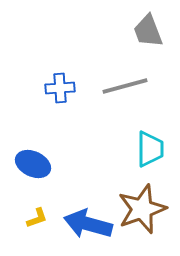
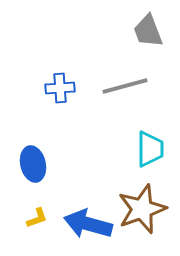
blue ellipse: rotated 52 degrees clockwise
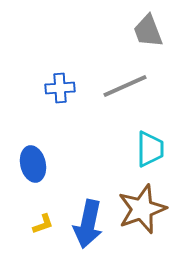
gray line: rotated 9 degrees counterclockwise
yellow L-shape: moved 6 px right, 6 px down
blue arrow: rotated 93 degrees counterclockwise
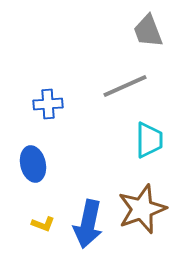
blue cross: moved 12 px left, 16 px down
cyan trapezoid: moved 1 px left, 9 px up
yellow L-shape: rotated 40 degrees clockwise
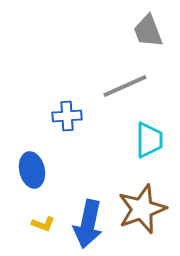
blue cross: moved 19 px right, 12 px down
blue ellipse: moved 1 px left, 6 px down
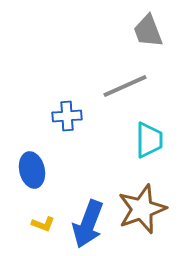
blue arrow: rotated 9 degrees clockwise
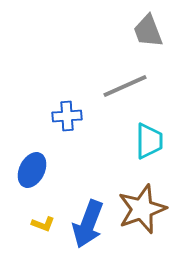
cyan trapezoid: moved 1 px down
blue ellipse: rotated 40 degrees clockwise
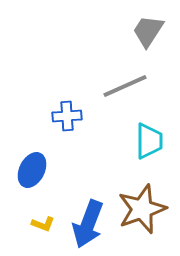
gray trapezoid: rotated 54 degrees clockwise
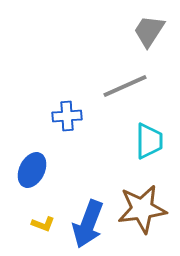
gray trapezoid: moved 1 px right
brown star: rotated 12 degrees clockwise
